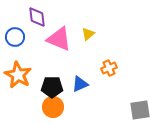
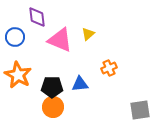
pink triangle: moved 1 px right, 1 px down
blue triangle: rotated 18 degrees clockwise
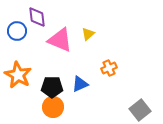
blue circle: moved 2 px right, 6 px up
blue triangle: rotated 18 degrees counterclockwise
gray square: rotated 30 degrees counterclockwise
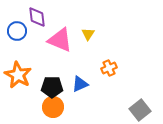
yellow triangle: rotated 16 degrees counterclockwise
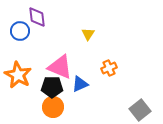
blue circle: moved 3 px right
pink triangle: moved 27 px down
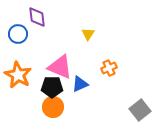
blue circle: moved 2 px left, 3 px down
